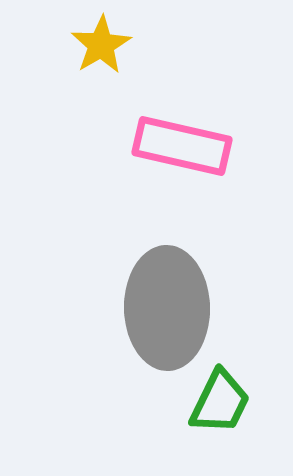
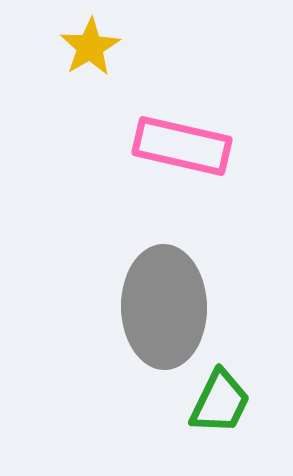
yellow star: moved 11 px left, 2 px down
gray ellipse: moved 3 px left, 1 px up
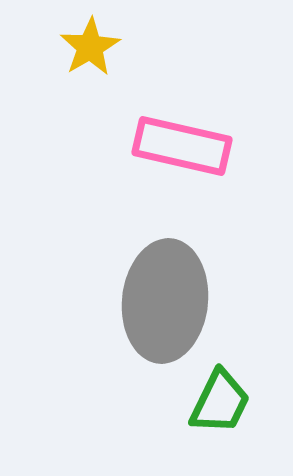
gray ellipse: moved 1 px right, 6 px up; rotated 7 degrees clockwise
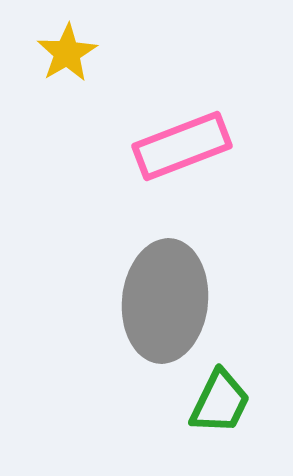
yellow star: moved 23 px left, 6 px down
pink rectangle: rotated 34 degrees counterclockwise
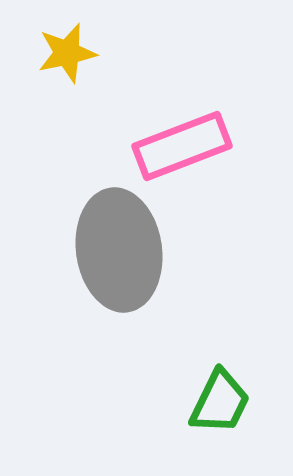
yellow star: rotated 18 degrees clockwise
gray ellipse: moved 46 px left, 51 px up; rotated 14 degrees counterclockwise
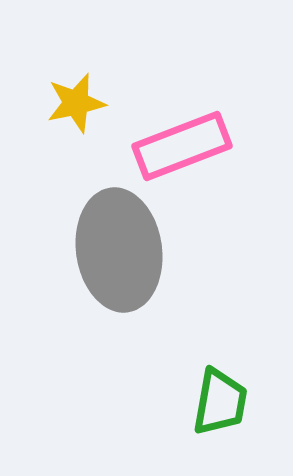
yellow star: moved 9 px right, 50 px down
green trapezoid: rotated 16 degrees counterclockwise
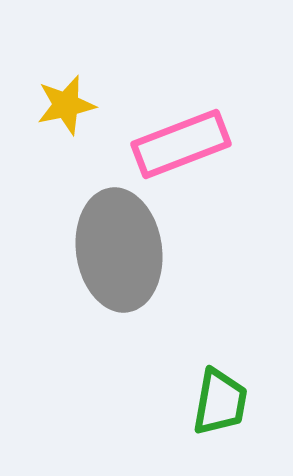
yellow star: moved 10 px left, 2 px down
pink rectangle: moved 1 px left, 2 px up
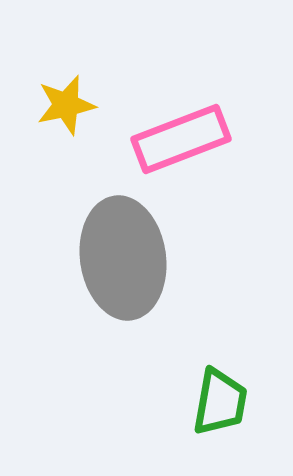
pink rectangle: moved 5 px up
gray ellipse: moved 4 px right, 8 px down
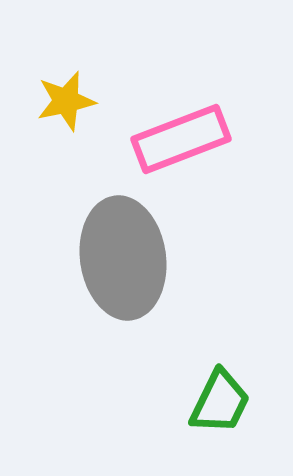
yellow star: moved 4 px up
green trapezoid: rotated 16 degrees clockwise
